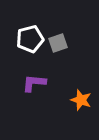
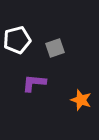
white pentagon: moved 13 px left, 1 px down
gray square: moved 3 px left, 5 px down
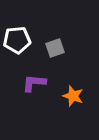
white pentagon: rotated 8 degrees clockwise
orange star: moved 8 px left, 4 px up
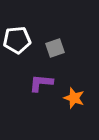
purple L-shape: moved 7 px right
orange star: moved 1 px right, 2 px down
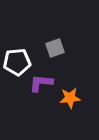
white pentagon: moved 22 px down
orange star: moved 4 px left; rotated 25 degrees counterclockwise
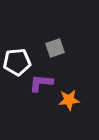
orange star: moved 1 px left, 2 px down
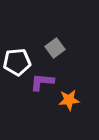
gray square: rotated 18 degrees counterclockwise
purple L-shape: moved 1 px right, 1 px up
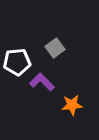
purple L-shape: rotated 40 degrees clockwise
orange star: moved 3 px right, 5 px down
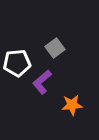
white pentagon: moved 1 px down
purple L-shape: rotated 85 degrees counterclockwise
